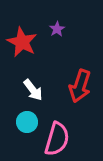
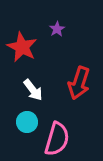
red star: moved 5 px down
red arrow: moved 1 px left, 3 px up
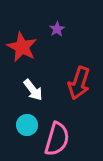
cyan circle: moved 3 px down
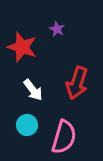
purple star: rotated 14 degrees counterclockwise
red star: rotated 8 degrees counterclockwise
red arrow: moved 2 px left
pink semicircle: moved 7 px right, 2 px up
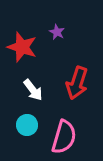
purple star: moved 3 px down
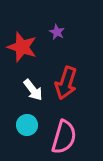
red arrow: moved 11 px left
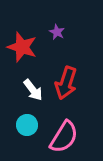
pink semicircle: rotated 16 degrees clockwise
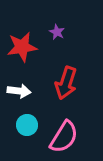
red star: rotated 28 degrees counterclockwise
white arrow: moved 14 px left, 1 px down; rotated 45 degrees counterclockwise
